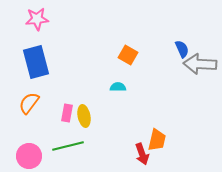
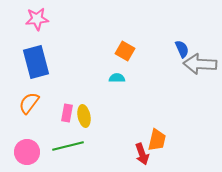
orange square: moved 3 px left, 4 px up
cyan semicircle: moved 1 px left, 9 px up
pink circle: moved 2 px left, 4 px up
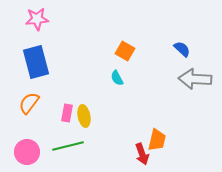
blue semicircle: rotated 24 degrees counterclockwise
gray arrow: moved 5 px left, 15 px down
cyan semicircle: rotated 119 degrees counterclockwise
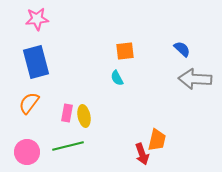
orange square: rotated 36 degrees counterclockwise
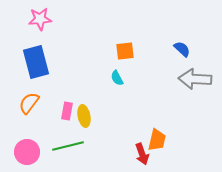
pink star: moved 3 px right
pink rectangle: moved 2 px up
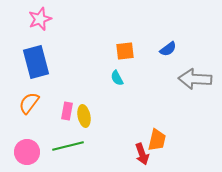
pink star: rotated 15 degrees counterclockwise
blue semicircle: moved 14 px left; rotated 102 degrees clockwise
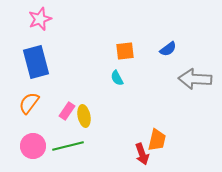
pink rectangle: rotated 24 degrees clockwise
pink circle: moved 6 px right, 6 px up
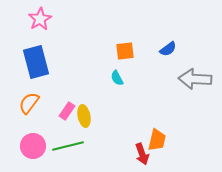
pink star: rotated 10 degrees counterclockwise
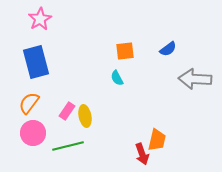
yellow ellipse: moved 1 px right
pink circle: moved 13 px up
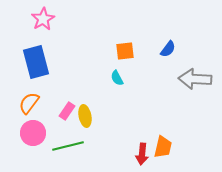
pink star: moved 3 px right
blue semicircle: rotated 18 degrees counterclockwise
orange trapezoid: moved 6 px right, 7 px down
red arrow: rotated 25 degrees clockwise
